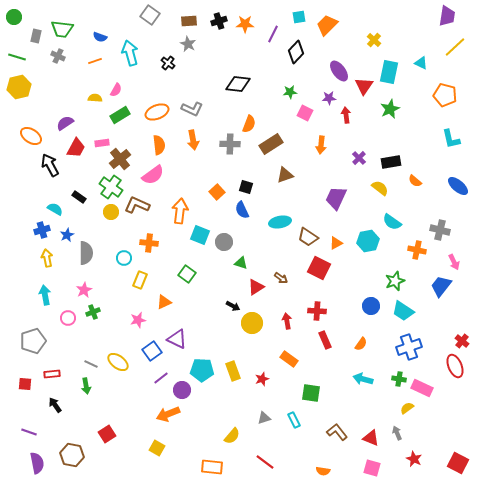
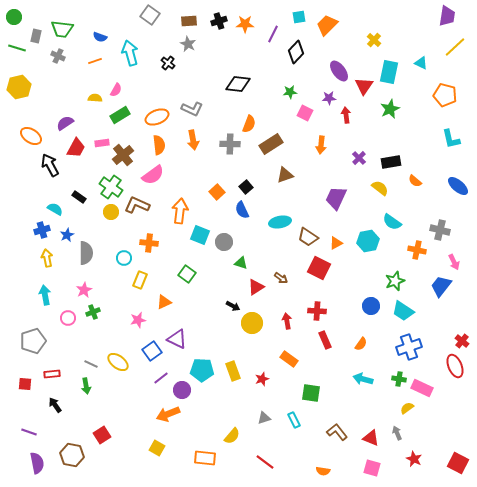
green line at (17, 57): moved 9 px up
orange ellipse at (157, 112): moved 5 px down
brown cross at (120, 159): moved 3 px right, 4 px up
black square at (246, 187): rotated 32 degrees clockwise
red square at (107, 434): moved 5 px left, 1 px down
orange rectangle at (212, 467): moved 7 px left, 9 px up
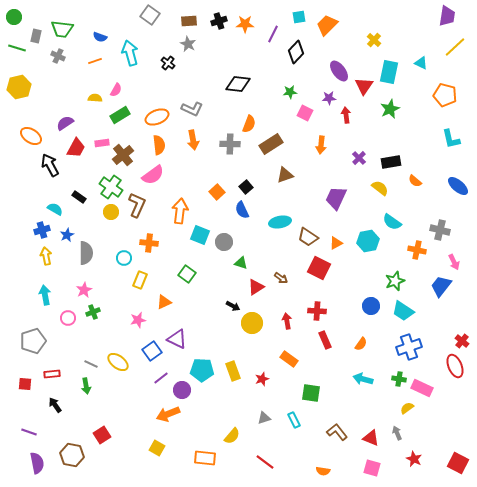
brown L-shape at (137, 205): rotated 90 degrees clockwise
yellow arrow at (47, 258): moved 1 px left, 2 px up
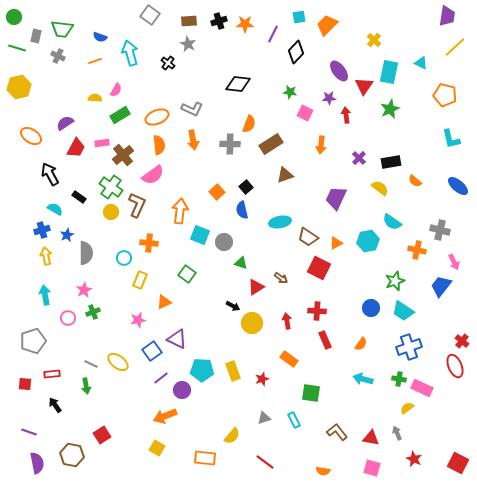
green star at (290, 92): rotated 16 degrees clockwise
black arrow at (50, 165): moved 9 px down
blue semicircle at (242, 210): rotated 12 degrees clockwise
blue circle at (371, 306): moved 2 px down
orange arrow at (168, 414): moved 3 px left, 2 px down
red triangle at (371, 438): rotated 12 degrees counterclockwise
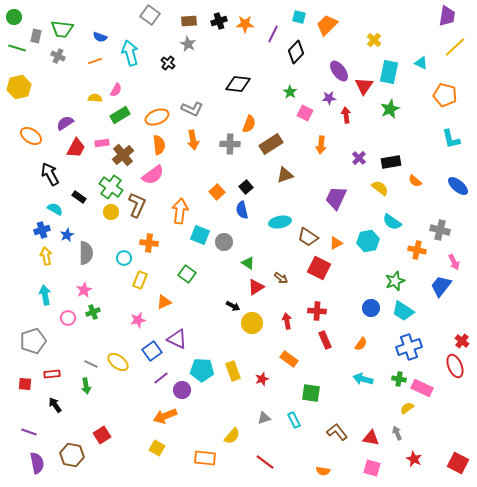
cyan square at (299, 17): rotated 24 degrees clockwise
green star at (290, 92): rotated 24 degrees clockwise
green triangle at (241, 263): moved 7 px right; rotated 16 degrees clockwise
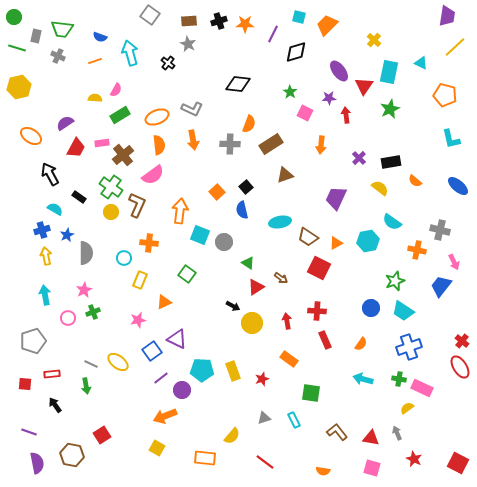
black diamond at (296, 52): rotated 30 degrees clockwise
red ellipse at (455, 366): moved 5 px right, 1 px down; rotated 10 degrees counterclockwise
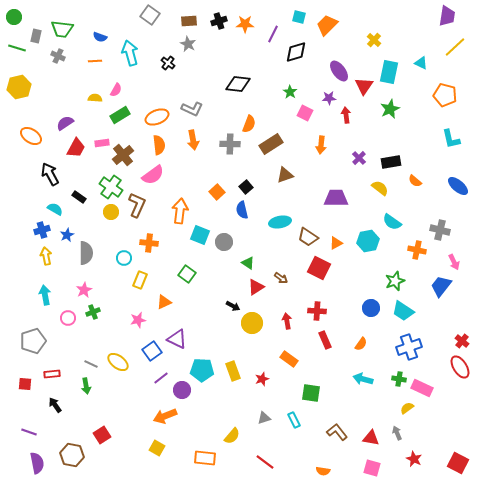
orange line at (95, 61): rotated 16 degrees clockwise
purple trapezoid at (336, 198): rotated 65 degrees clockwise
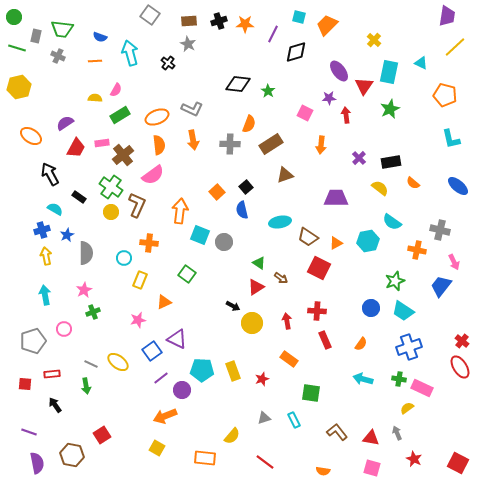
green star at (290, 92): moved 22 px left, 1 px up
orange semicircle at (415, 181): moved 2 px left, 2 px down
green triangle at (248, 263): moved 11 px right
pink circle at (68, 318): moved 4 px left, 11 px down
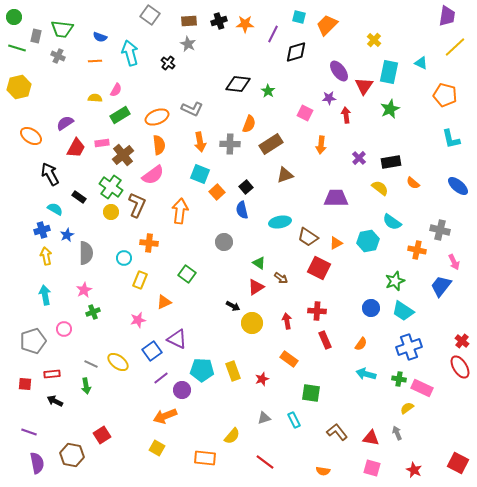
orange arrow at (193, 140): moved 7 px right, 2 px down
cyan square at (200, 235): moved 61 px up
cyan arrow at (363, 379): moved 3 px right, 5 px up
black arrow at (55, 405): moved 4 px up; rotated 28 degrees counterclockwise
red star at (414, 459): moved 11 px down
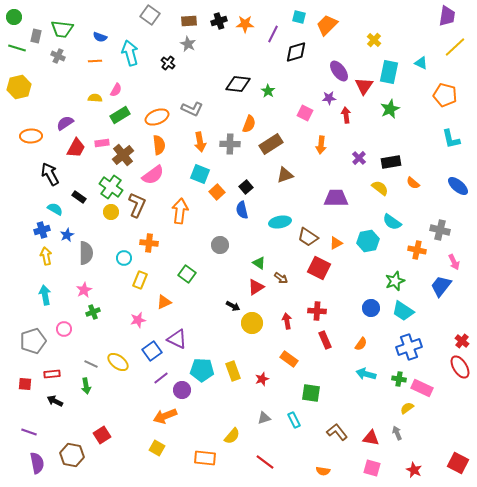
orange ellipse at (31, 136): rotated 35 degrees counterclockwise
gray circle at (224, 242): moved 4 px left, 3 px down
